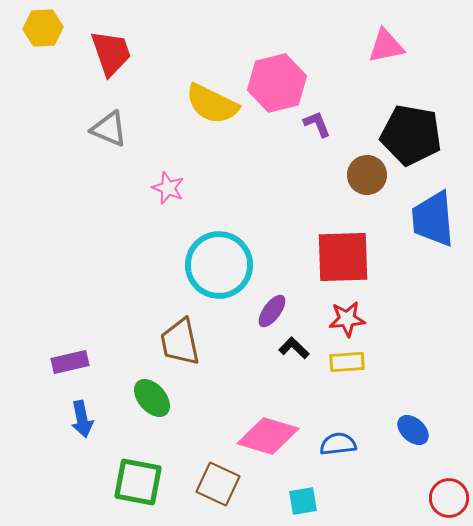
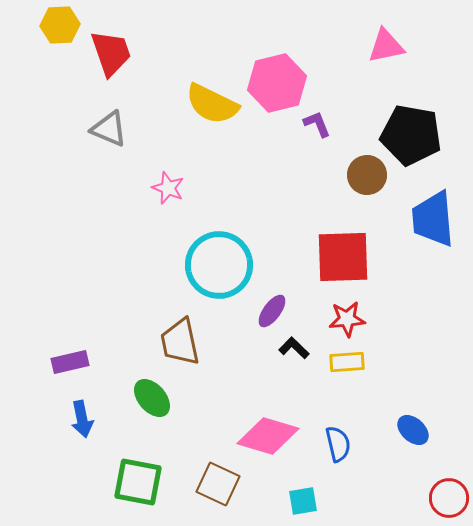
yellow hexagon: moved 17 px right, 3 px up
blue semicircle: rotated 84 degrees clockwise
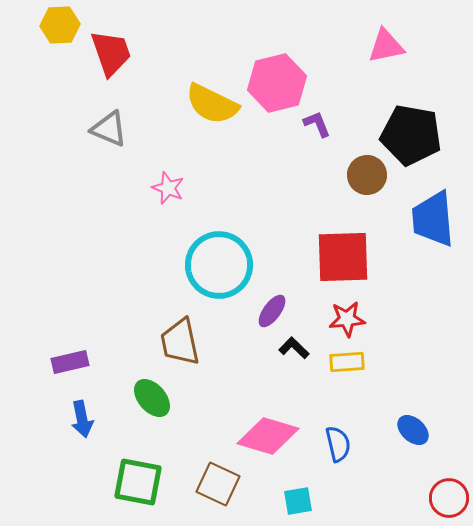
cyan square: moved 5 px left
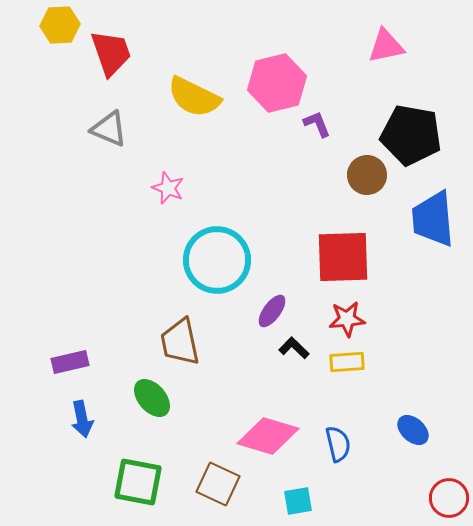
yellow semicircle: moved 18 px left, 7 px up
cyan circle: moved 2 px left, 5 px up
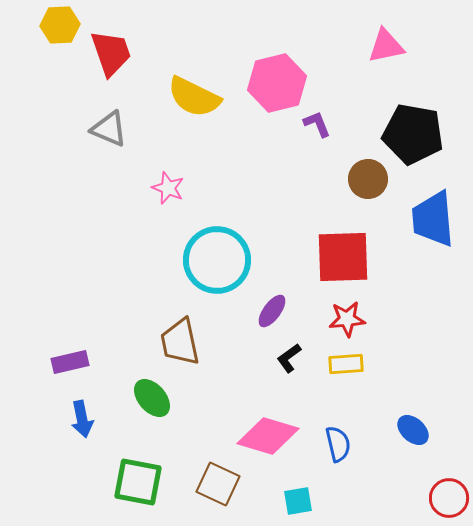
black pentagon: moved 2 px right, 1 px up
brown circle: moved 1 px right, 4 px down
black L-shape: moved 5 px left, 10 px down; rotated 80 degrees counterclockwise
yellow rectangle: moved 1 px left, 2 px down
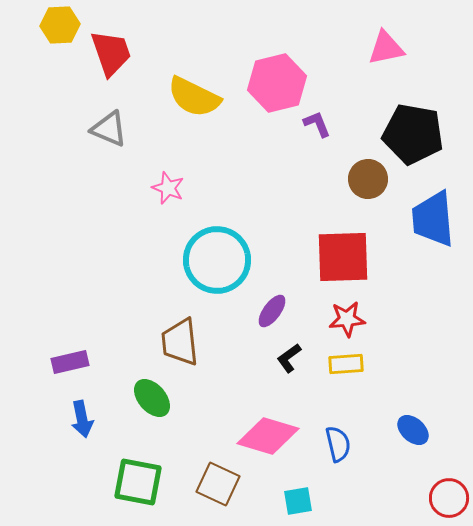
pink triangle: moved 2 px down
brown trapezoid: rotated 6 degrees clockwise
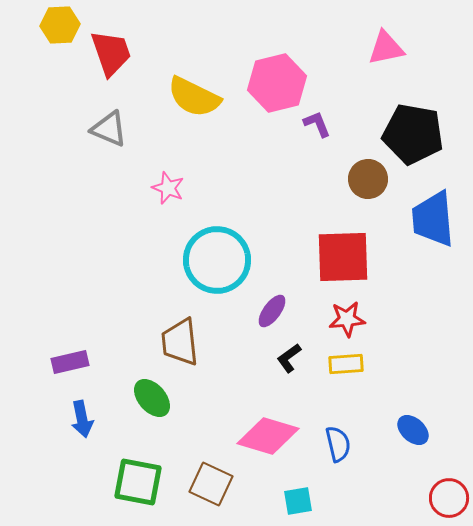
brown square: moved 7 px left
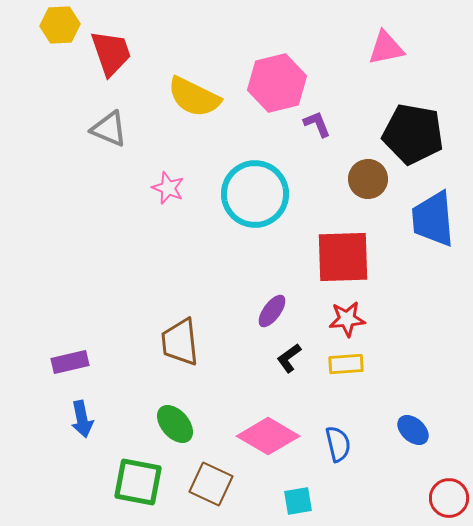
cyan circle: moved 38 px right, 66 px up
green ellipse: moved 23 px right, 26 px down
pink diamond: rotated 14 degrees clockwise
